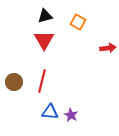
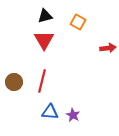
purple star: moved 2 px right
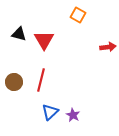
black triangle: moved 26 px left, 18 px down; rotated 28 degrees clockwise
orange square: moved 7 px up
red arrow: moved 1 px up
red line: moved 1 px left, 1 px up
blue triangle: rotated 48 degrees counterclockwise
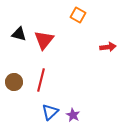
red triangle: rotated 10 degrees clockwise
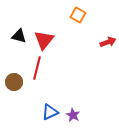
black triangle: moved 2 px down
red arrow: moved 5 px up; rotated 14 degrees counterclockwise
red line: moved 4 px left, 12 px up
blue triangle: rotated 18 degrees clockwise
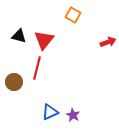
orange square: moved 5 px left
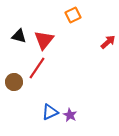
orange square: rotated 35 degrees clockwise
red arrow: rotated 21 degrees counterclockwise
red line: rotated 20 degrees clockwise
purple star: moved 3 px left
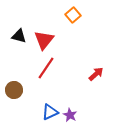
orange square: rotated 14 degrees counterclockwise
red arrow: moved 12 px left, 32 px down
red line: moved 9 px right
brown circle: moved 8 px down
